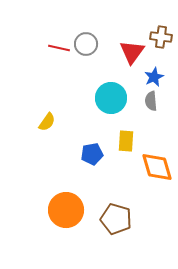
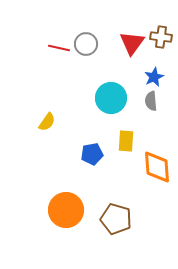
red triangle: moved 9 px up
orange diamond: rotated 12 degrees clockwise
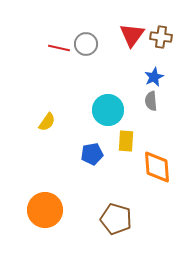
red triangle: moved 8 px up
cyan circle: moved 3 px left, 12 px down
orange circle: moved 21 px left
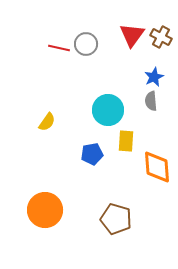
brown cross: rotated 20 degrees clockwise
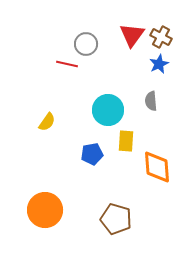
red line: moved 8 px right, 16 px down
blue star: moved 5 px right, 13 px up
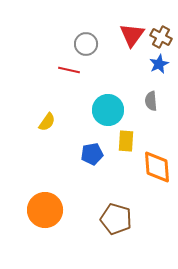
red line: moved 2 px right, 6 px down
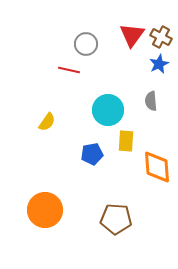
brown pentagon: rotated 12 degrees counterclockwise
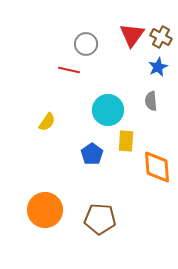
blue star: moved 1 px left, 3 px down
blue pentagon: rotated 25 degrees counterclockwise
brown pentagon: moved 16 px left
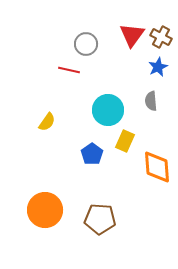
yellow rectangle: moved 1 px left; rotated 20 degrees clockwise
